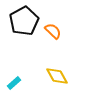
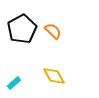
black pentagon: moved 2 px left, 8 px down
yellow diamond: moved 3 px left
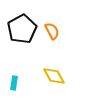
orange semicircle: moved 1 px left; rotated 18 degrees clockwise
cyan rectangle: rotated 40 degrees counterclockwise
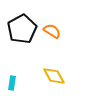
orange semicircle: rotated 30 degrees counterclockwise
cyan rectangle: moved 2 px left
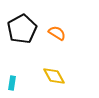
orange semicircle: moved 5 px right, 2 px down
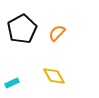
orange semicircle: rotated 78 degrees counterclockwise
cyan rectangle: rotated 56 degrees clockwise
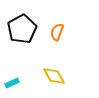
orange semicircle: moved 1 px up; rotated 24 degrees counterclockwise
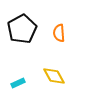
orange semicircle: moved 2 px right, 1 px down; rotated 24 degrees counterclockwise
cyan rectangle: moved 6 px right
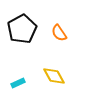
orange semicircle: rotated 30 degrees counterclockwise
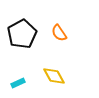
black pentagon: moved 5 px down
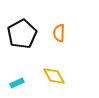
orange semicircle: rotated 36 degrees clockwise
cyan rectangle: moved 1 px left
